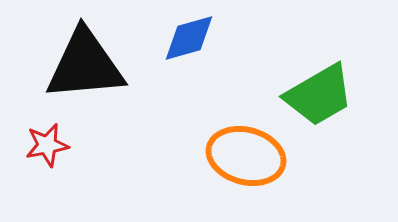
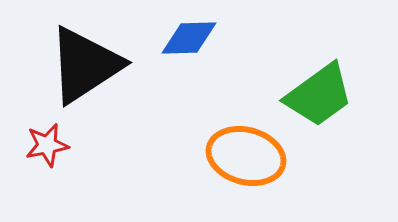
blue diamond: rotated 14 degrees clockwise
black triangle: rotated 28 degrees counterclockwise
green trapezoid: rotated 6 degrees counterclockwise
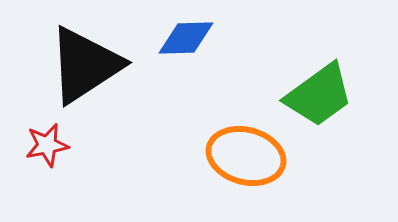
blue diamond: moved 3 px left
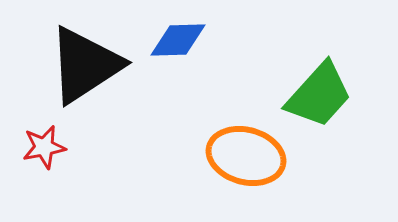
blue diamond: moved 8 px left, 2 px down
green trapezoid: rotated 12 degrees counterclockwise
red star: moved 3 px left, 2 px down
